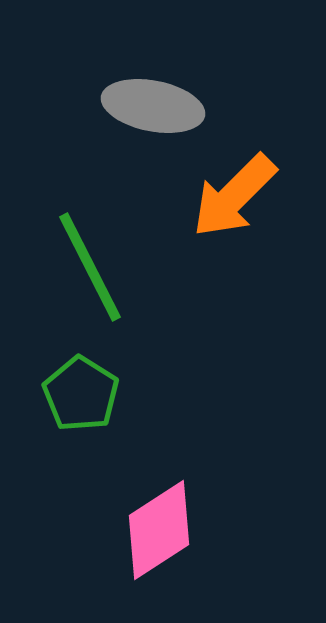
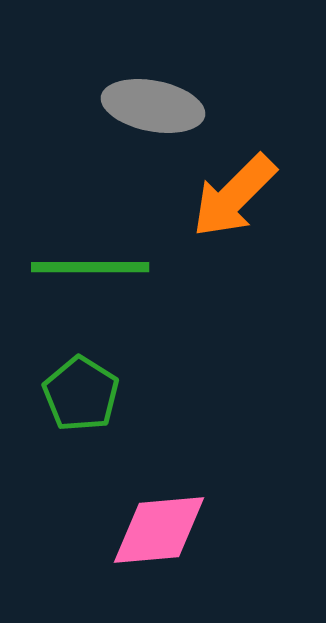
green line: rotated 63 degrees counterclockwise
pink diamond: rotated 28 degrees clockwise
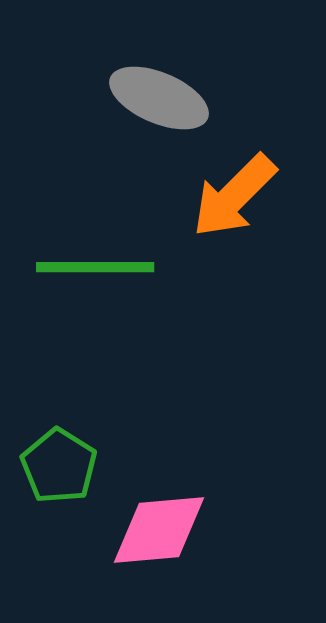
gray ellipse: moved 6 px right, 8 px up; rotated 12 degrees clockwise
green line: moved 5 px right
green pentagon: moved 22 px left, 72 px down
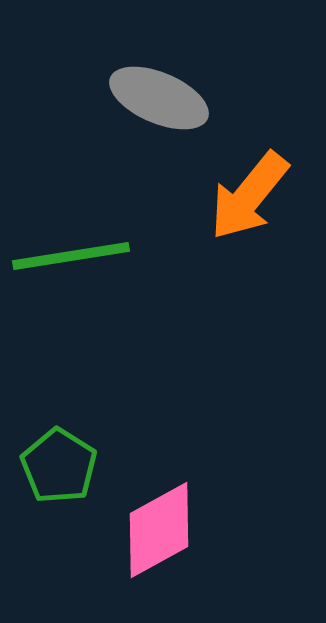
orange arrow: moved 15 px right; rotated 6 degrees counterclockwise
green line: moved 24 px left, 11 px up; rotated 9 degrees counterclockwise
pink diamond: rotated 24 degrees counterclockwise
